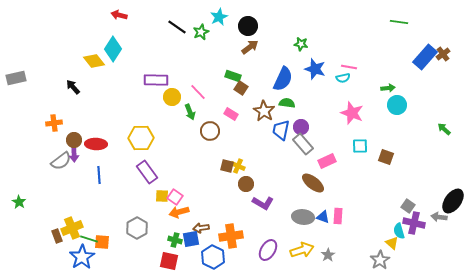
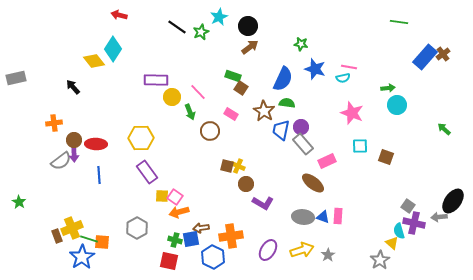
gray arrow at (439, 217): rotated 14 degrees counterclockwise
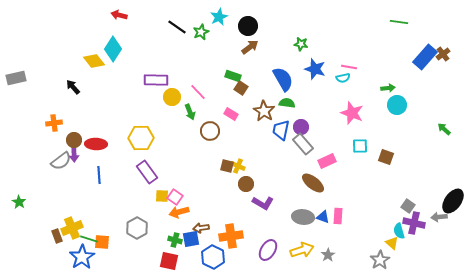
blue semicircle at (283, 79): rotated 55 degrees counterclockwise
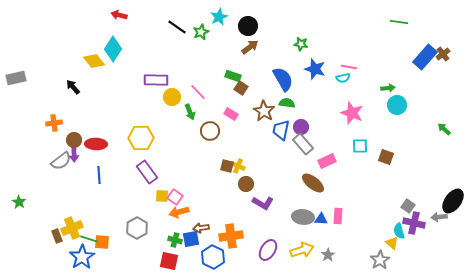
blue triangle at (323, 217): moved 2 px left, 2 px down; rotated 16 degrees counterclockwise
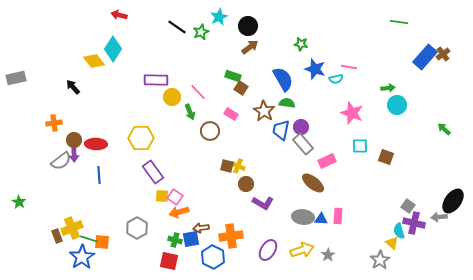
cyan semicircle at (343, 78): moved 7 px left, 1 px down
purple rectangle at (147, 172): moved 6 px right
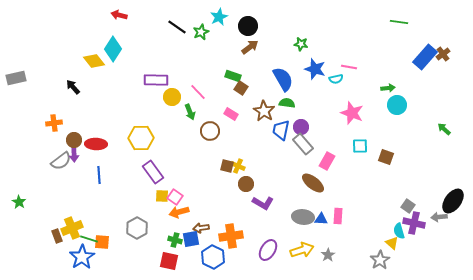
pink rectangle at (327, 161): rotated 36 degrees counterclockwise
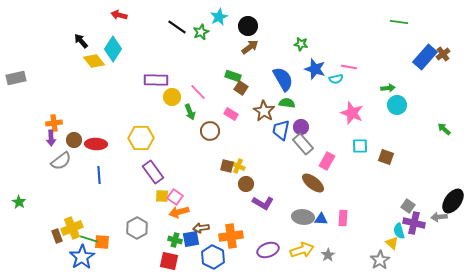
black arrow at (73, 87): moved 8 px right, 46 px up
purple arrow at (74, 154): moved 23 px left, 16 px up
pink rectangle at (338, 216): moved 5 px right, 2 px down
purple ellipse at (268, 250): rotated 40 degrees clockwise
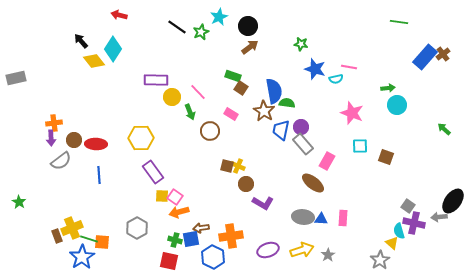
blue semicircle at (283, 79): moved 9 px left, 12 px down; rotated 20 degrees clockwise
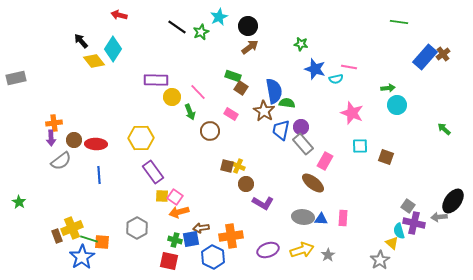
pink rectangle at (327, 161): moved 2 px left
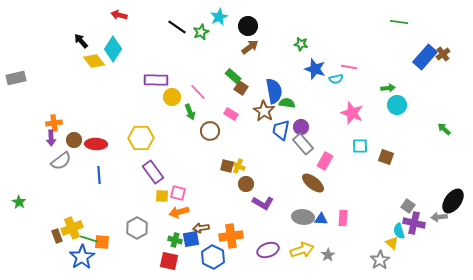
green rectangle at (233, 76): rotated 21 degrees clockwise
pink square at (175, 197): moved 3 px right, 4 px up; rotated 21 degrees counterclockwise
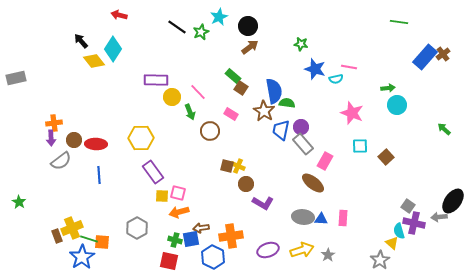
brown square at (386, 157): rotated 28 degrees clockwise
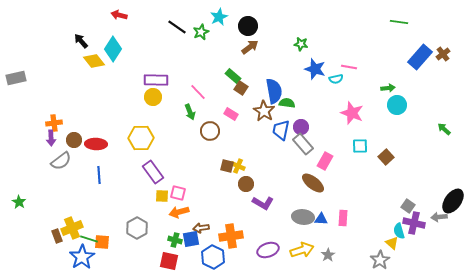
blue rectangle at (425, 57): moved 5 px left
yellow circle at (172, 97): moved 19 px left
